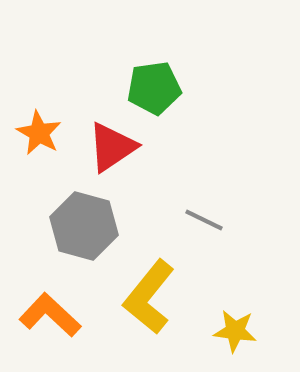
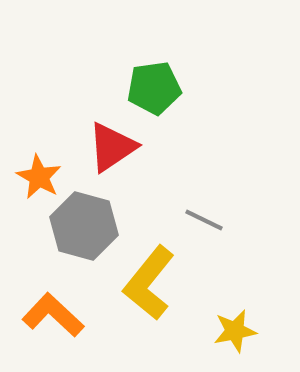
orange star: moved 44 px down
yellow L-shape: moved 14 px up
orange L-shape: moved 3 px right
yellow star: rotated 18 degrees counterclockwise
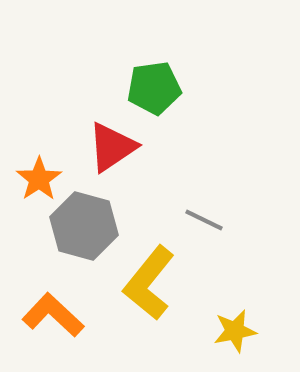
orange star: moved 2 px down; rotated 9 degrees clockwise
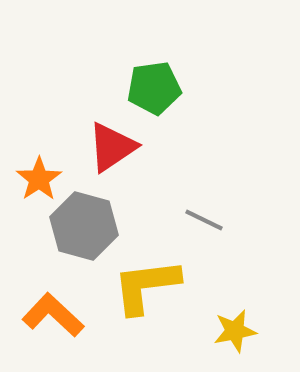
yellow L-shape: moved 3 px left, 3 px down; rotated 44 degrees clockwise
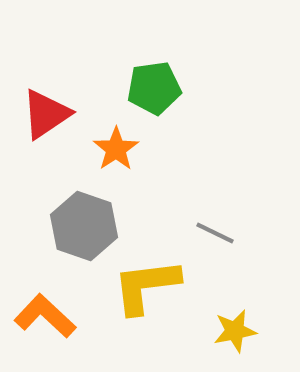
red triangle: moved 66 px left, 33 px up
orange star: moved 77 px right, 30 px up
gray line: moved 11 px right, 13 px down
gray hexagon: rotated 4 degrees clockwise
orange L-shape: moved 8 px left, 1 px down
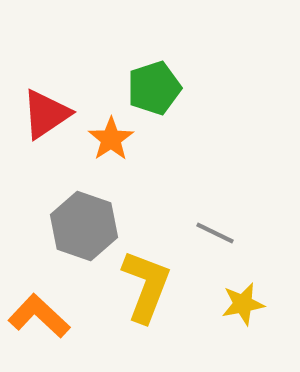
green pentagon: rotated 10 degrees counterclockwise
orange star: moved 5 px left, 10 px up
yellow L-shape: rotated 118 degrees clockwise
orange L-shape: moved 6 px left
yellow star: moved 8 px right, 27 px up
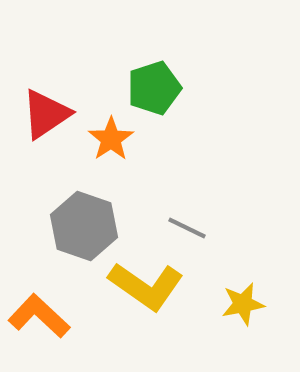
gray line: moved 28 px left, 5 px up
yellow L-shape: rotated 104 degrees clockwise
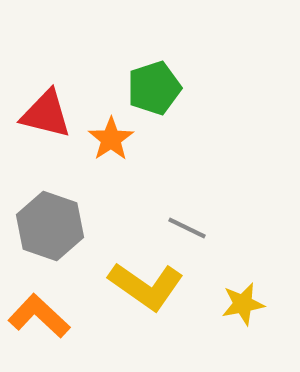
red triangle: rotated 48 degrees clockwise
gray hexagon: moved 34 px left
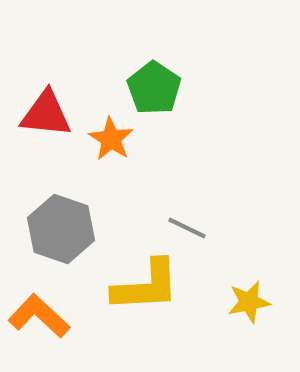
green pentagon: rotated 20 degrees counterclockwise
red triangle: rotated 8 degrees counterclockwise
orange star: rotated 6 degrees counterclockwise
gray hexagon: moved 11 px right, 3 px down
yellow L-shape: rotated 38 degrees counterclockwise
yellow star: moved 6 px right, 2 px up
